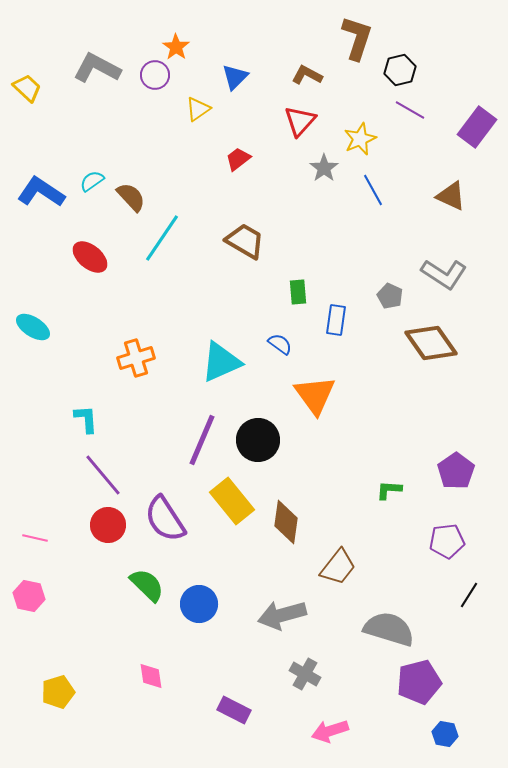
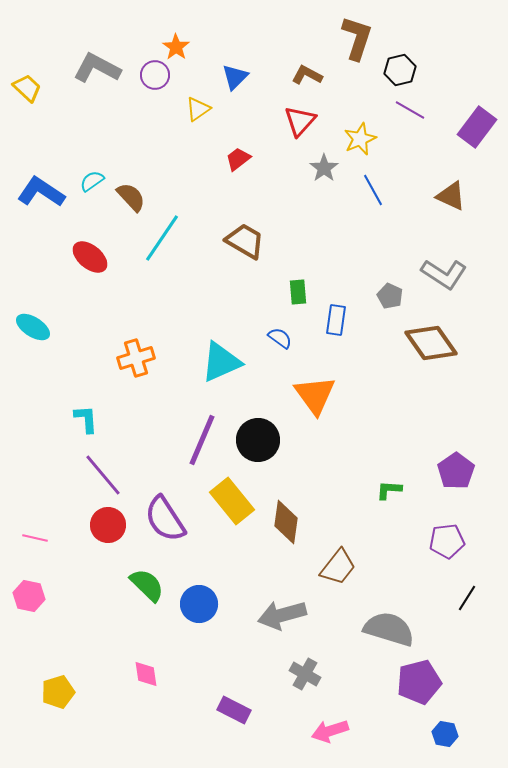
blue semicircle at (280, 344): moved 6 px up
black line at (469, 595): moved 2 px left, 3 px down
pink diamond at (151, 676): moved 5 px left, 2 px up
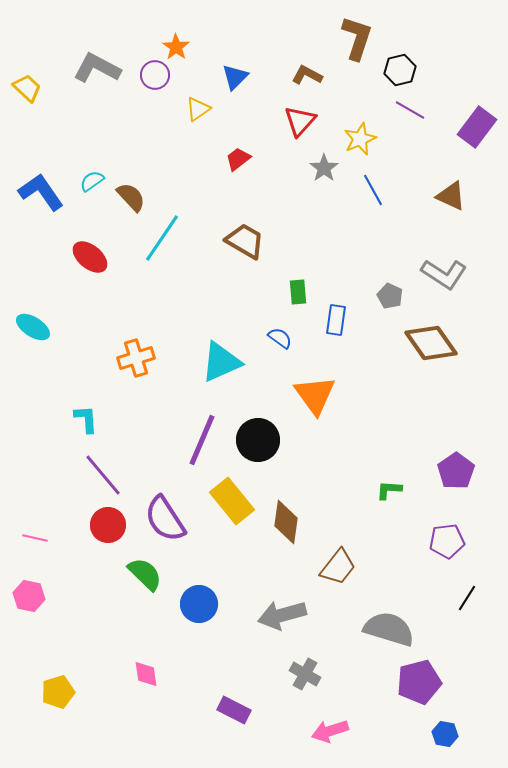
blue L-shape at (41, 192): rotated 21 degrees clockwise
green semicircle at (147, 585): moved 2 px left, 11 px up
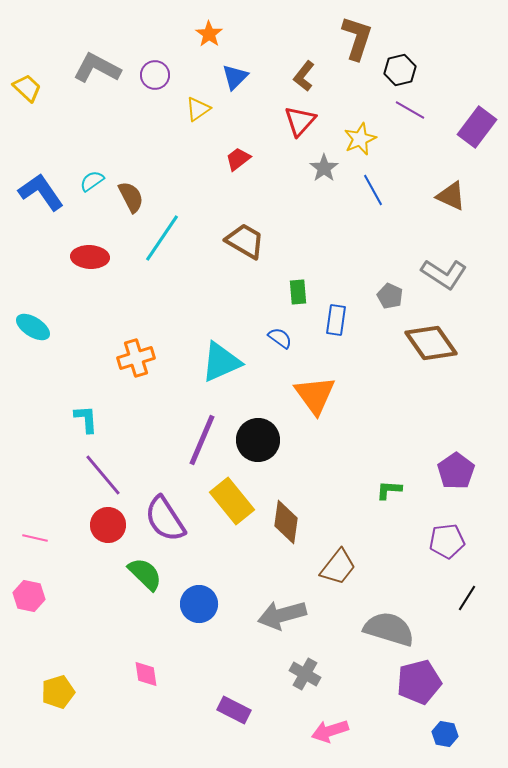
orange star at (176, 47): moved 33 px right, 13 px up
brown L-shape at (307, 75): moved 3 px left, 1 px down; rotated 80 degrees counterclockwise
brown semicircle at (131, 197): rotated 16 degrees clockwise
red ellipse at (90, 257): rotated 36 degrees counterclockwise
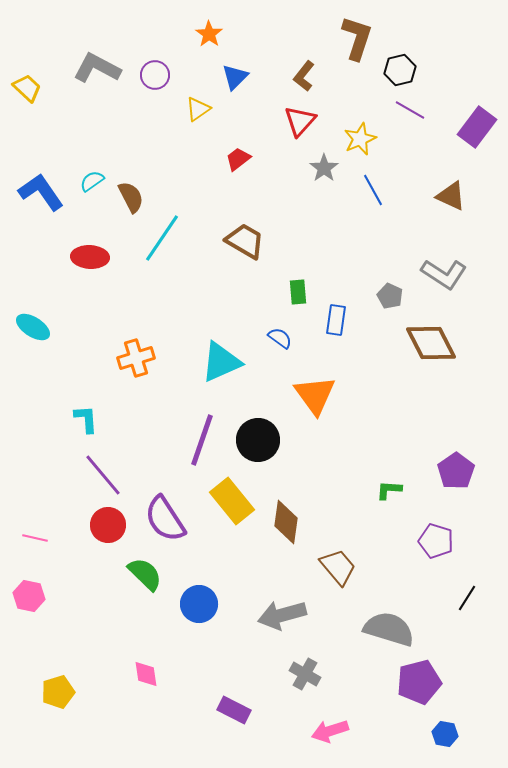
brown diamond at (431, 343): rotated 8 degrees clockwise
purple line at (202, 440): rotated 4 degrees counterclockwise
purple pentagon at (447, 541): moved 11 px left; rotated 24 degrees clockwise
brown trapezoid at (338, 567): rotated 78 degrees counterclockwise
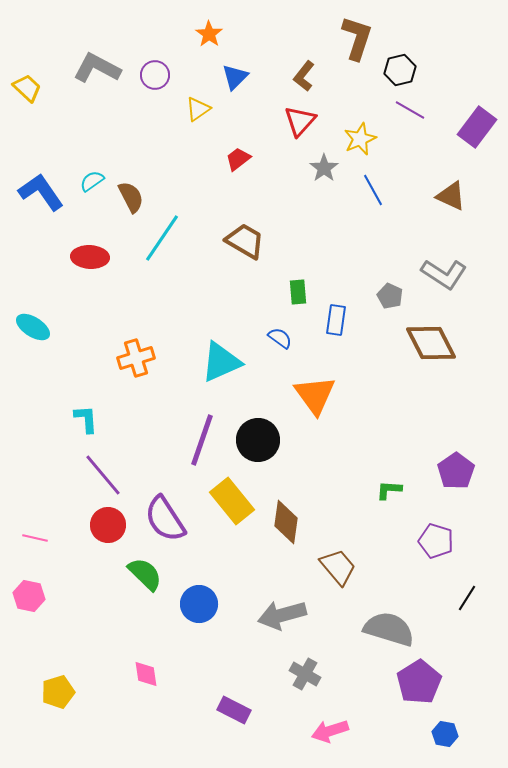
purple pentagon at (419, 682): rotated 18 degrees counterclockwise
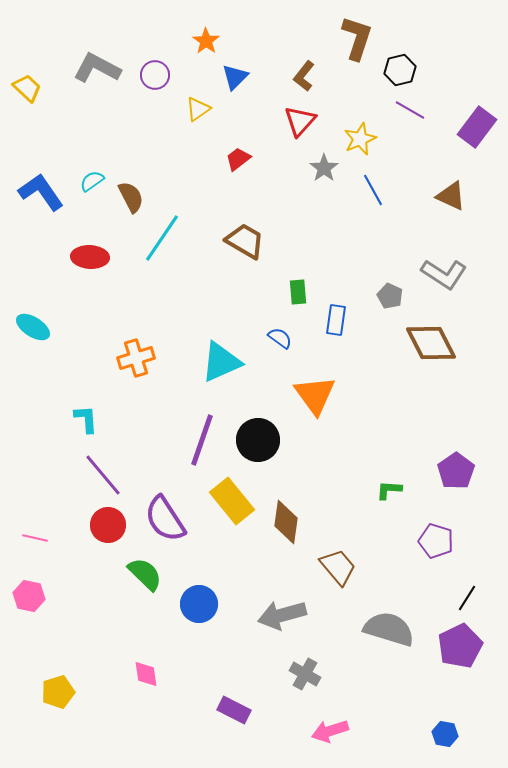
orange star at (209, 34): moved 3 px left, 7 px down
purple pentagon at (419, 682): moved 41 px right, 36 px up; rotated 6 degrees clockwise
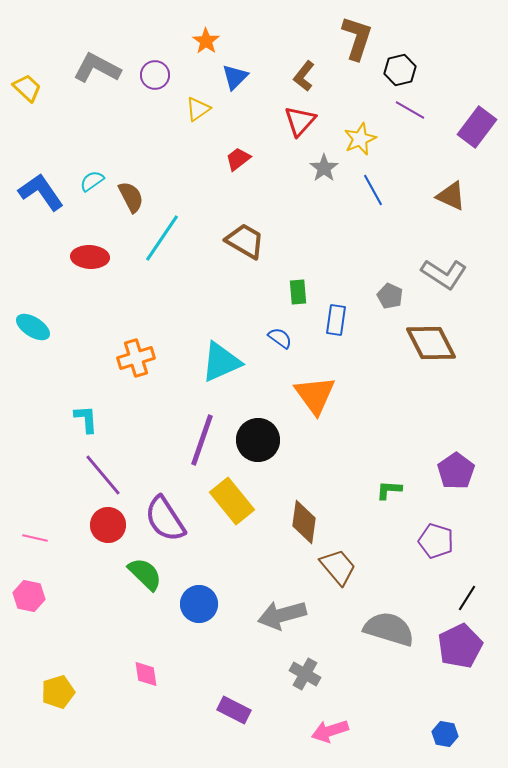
brown diamond at (286, 522): moved 18 px right
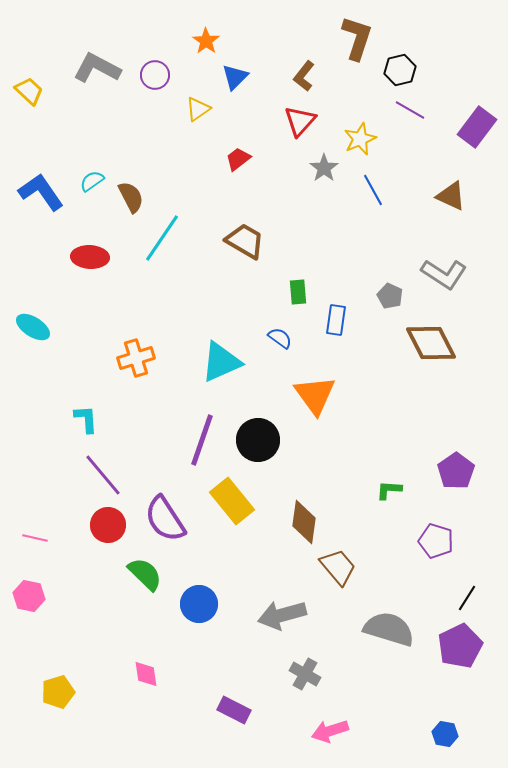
yellow trapezoid at (27, 88): moved 2 px right, 3 px down
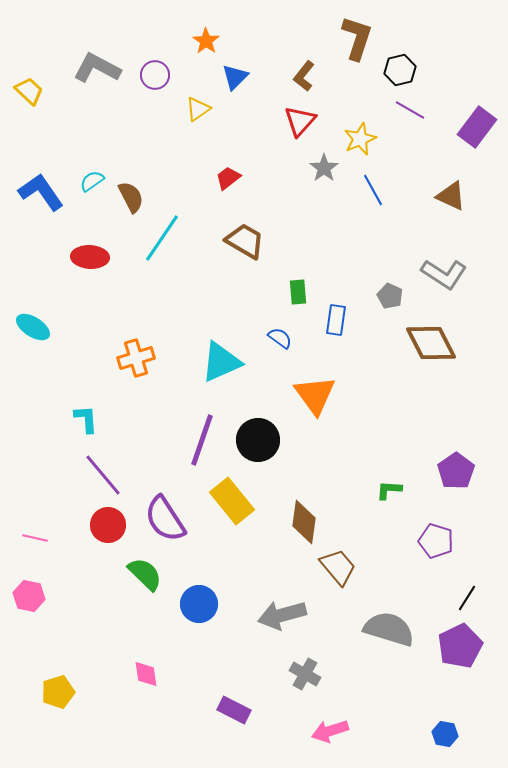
red trapezoid at (238, 159): moved 10 px left, 19 px down
